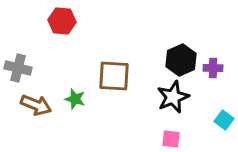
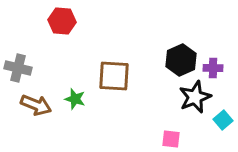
black star: moved 22 px right
cyan square: moved 1 px left; rotated 12 degrees clockwise
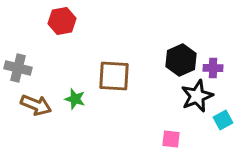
red hexagon: rotated 16 degrees counterclockwise
black star: moved 2 px right, 1 px up
cyan square: rotated 12 degrees clockwise
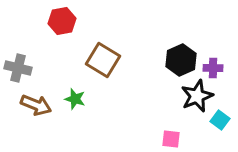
brown square: moved 11 px left, 16 px up; rotated 28 degrees clockwise
cyan square: moved 3 px left; rotated 24 degrees counterclockwise
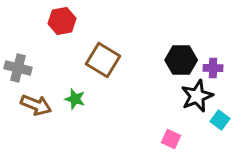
black hexagon: rotated 24 degrees clockwise
pink square: rotated 18 degrees clockwise
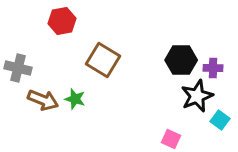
brown arrow: moved 7 px right, 5 px up
